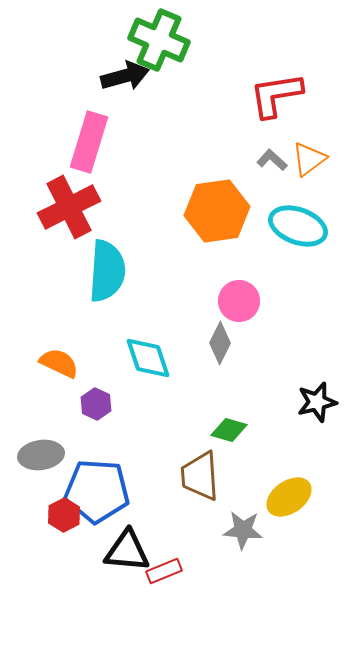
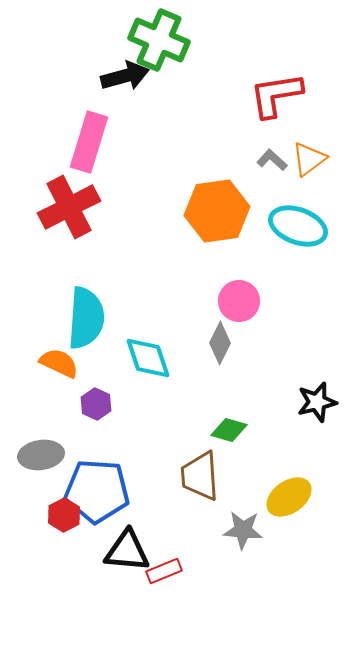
cyan semicircle: moved 21 px left, 47 px down
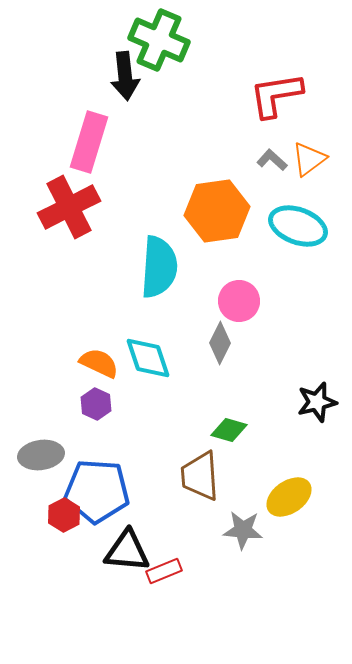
black arrow: rotated 99 degrees clockwise
cyan semicircle: moved 73 px right, 51 px up
orange semicircle: moved 40 px right
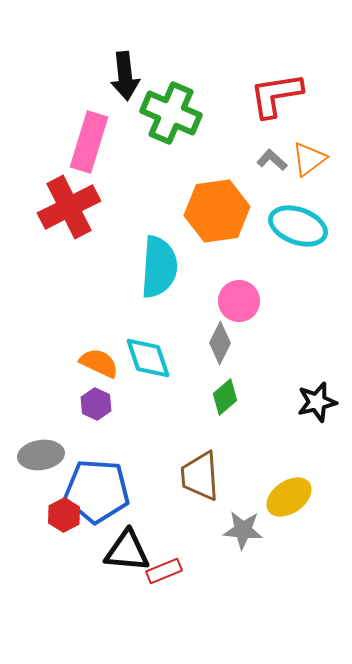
green cross: moved 12 px right, 73 px down
green diamond: moved 4 px left, 33 px up; rotated 57 degrees counterclockwise
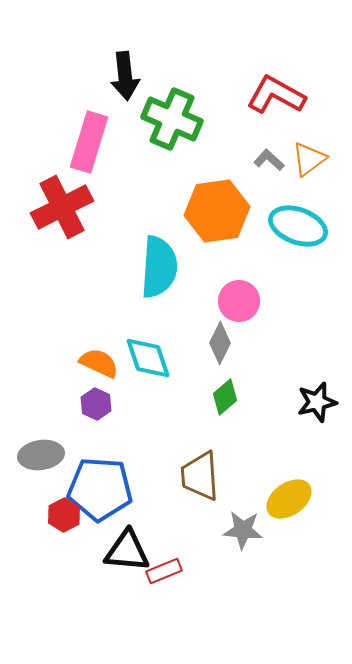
red L-shape: rotated 38 degrees clockwise
green cross: moved 1 px right, 6 px down
gray L-shape: moved 3 px left
red cross: moved 7 px left
blue pentagon: moved 3 px right, 2 px up
yellow ellipse: moved 2 px down
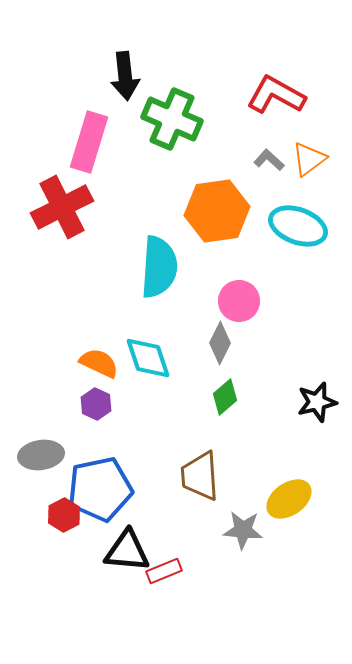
blue pentagon: rotated 16 degrees counterclockwise
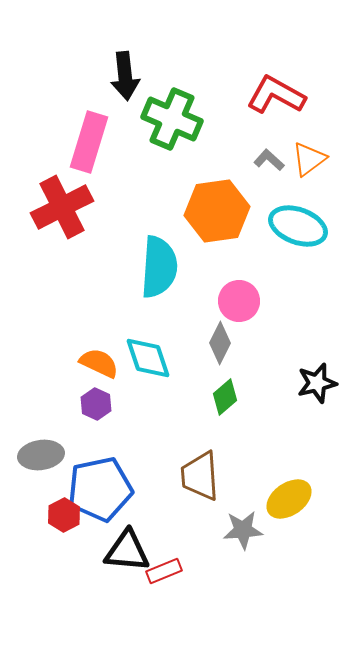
black star: moved 19 px up
gray star: rotated 9 degrees counterclockwise
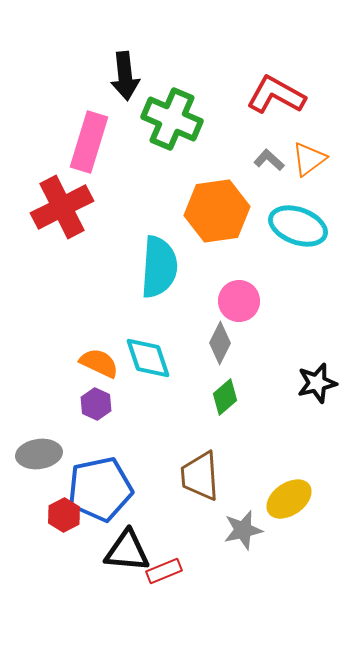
gray ellipse: moved 2 px left, 1 px up
gray star: rotated 9 degrees counterclockwise
